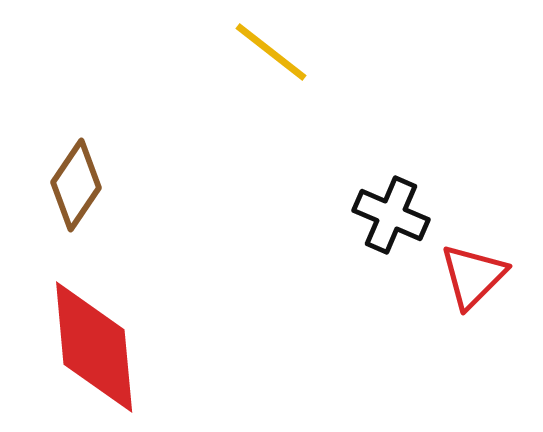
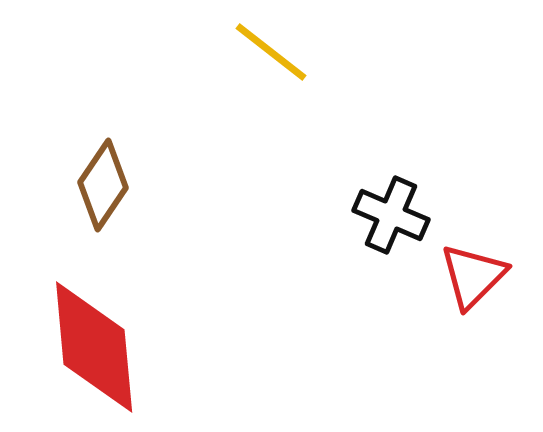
brown diamond: moved 27 px right
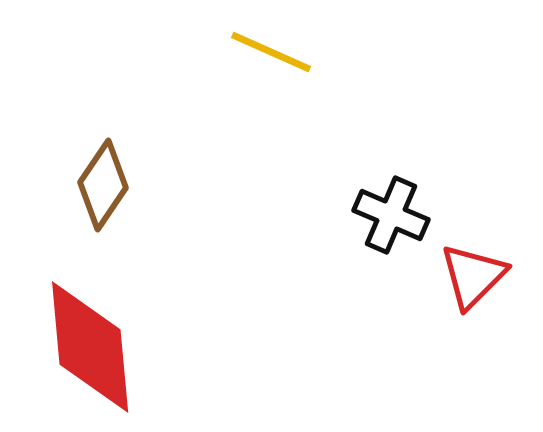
yellow line: rotated 14 degrees counterclockwise
red diamond: moved 4 px left
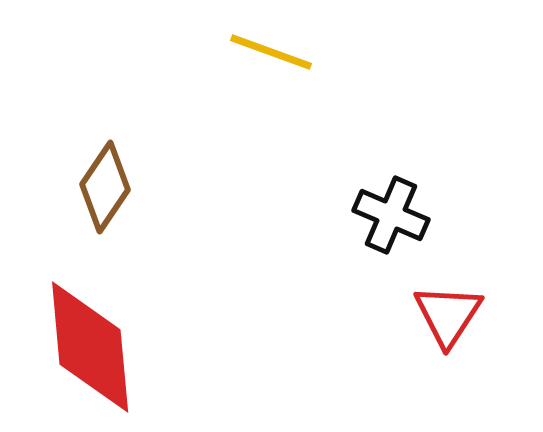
yellow line: rotated 4 degrees counterclockwise
brown diamond: moved 2 px right, 2 px down
red triangle: moved 25 px left, 39 px down; rotated 12 degrees counterclockwise
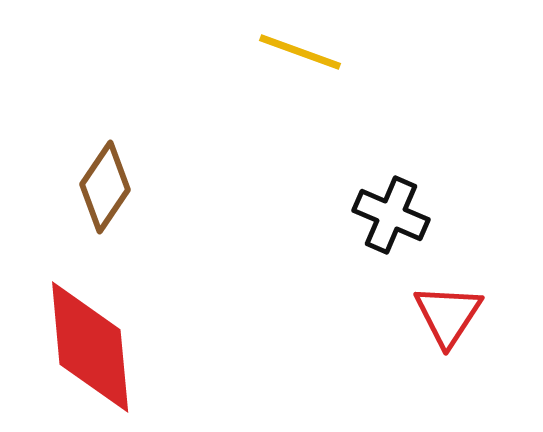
yellow line: moved 29 px right
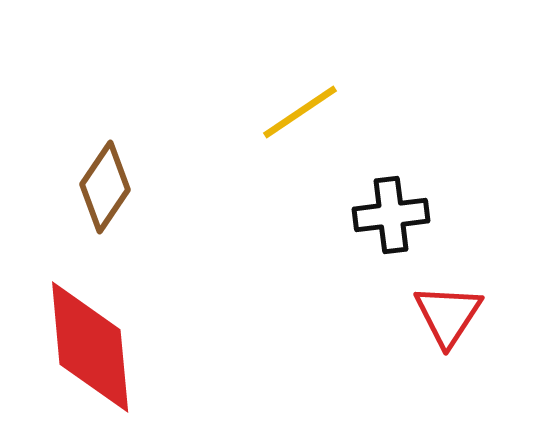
yellow line: moved 60 px down; rotated 54 degrees counterclockwise
black cross: rotated 30 degrees counterclockwise
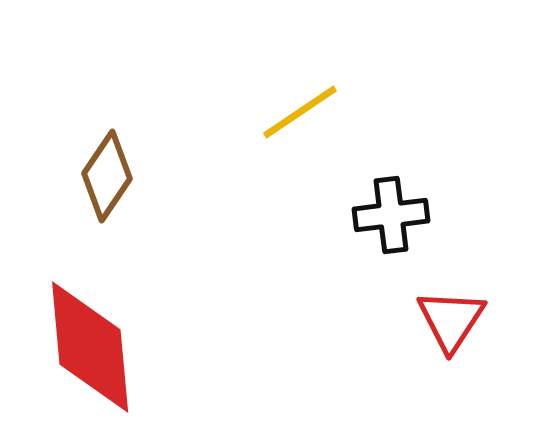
brown diamond: moved 2 px right, 11 px up
red triangle: moved 3 px right, 5 px down
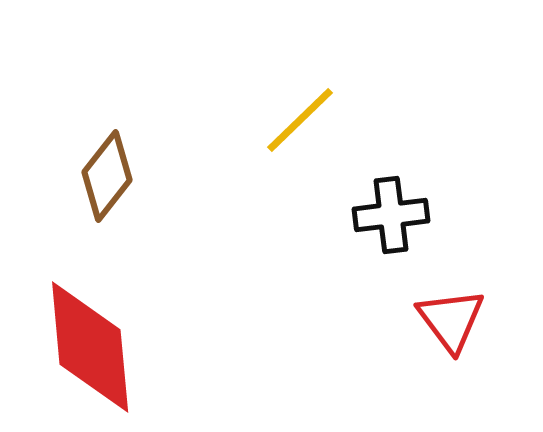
yellow line: moved 8 px down; rotated 10 degrees counterclockwise
brown diamond: rotated 4 degrees clockwise
red triangle: rotated 10 degrees counterclockwise
